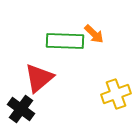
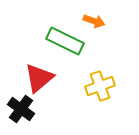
orange arrow: moved 13 px up; rotated 25 degrees counterclockwise
green rectangle: rotated 24 degrees clockwise
yellow cross: moved 16 px left, 8 px up
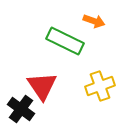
red triangle: moved 3 px right, 8 px down; rotated 24 degrees counterclockwise
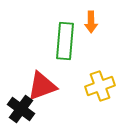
orange arrow: moved 3 px left, 1 px down; rotated 70 degrees clockwise
green rectangle: rotated 69 degrees clockwise
red triangle: rotated 44 degrees clockwise
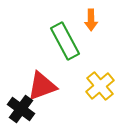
orange arrow: moved 2 px up
green rectangle: rotated 33 degrees counterclockwise
yellow cross: rotated 20 degrees counterclockwise
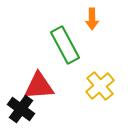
orange arrow: moved 1 px right, 1 px up
green rectangle: moved 4 px down
red triangle: moved 3 px left; rotated 16 degrees clockwise
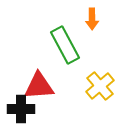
black cross: rotated 36 degrees counterclockwise
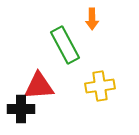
yellow cross: rotated 32 degrees clockwise
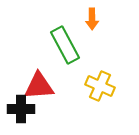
yellow cross: rotated 32 degrees clockwise
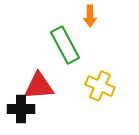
orange arrow: moved 2 px left, 3 px up
